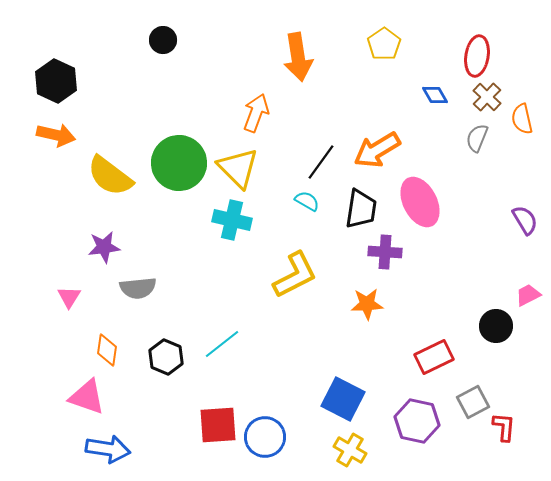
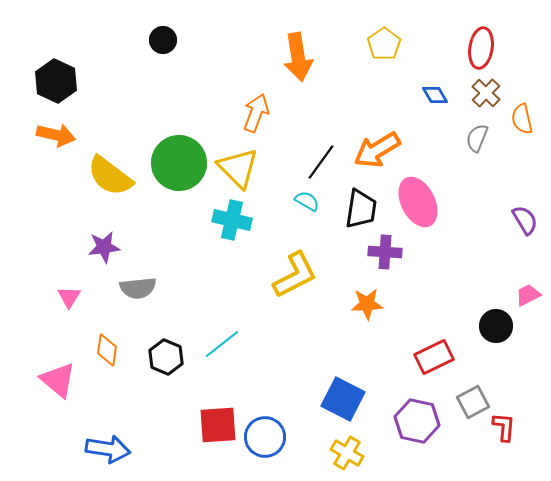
red ellipse at (477, 56): moved 4 px right, 8 px up
brown cross at (487, 97): moved 1 px left, 4 px up
pink ellipse at (420, 202): moved 2 px left
pink triangle at (87, 397): moved 29 px left, 17 px up; rotated 21 degrees clockwise
yellow cross at (350, 450): moved 3 px left, 3 px down
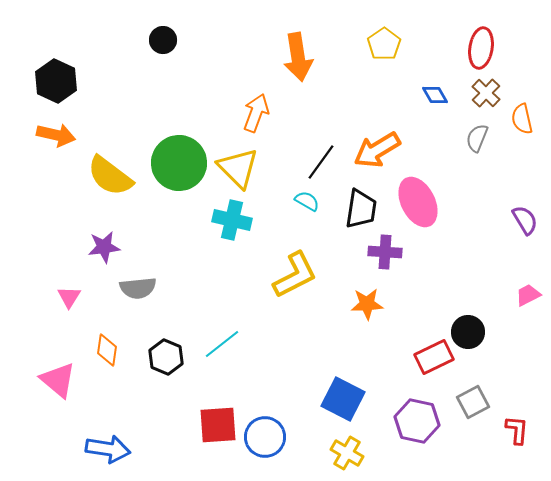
black circle at (496, 326): moved 28 px left, 6 px down
red L-shape at (504, 427): moved 13 px right, 3 px down
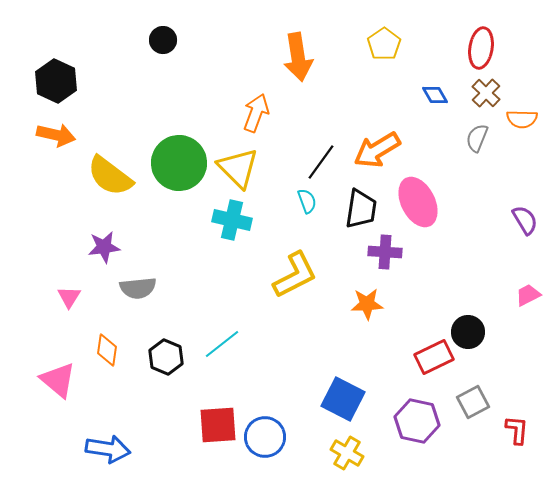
orange semicircle at (522, 119): rotated 76 degrees counterclockwise
cyan semicircle at (307, 201): rotated 40 degrees clockwise
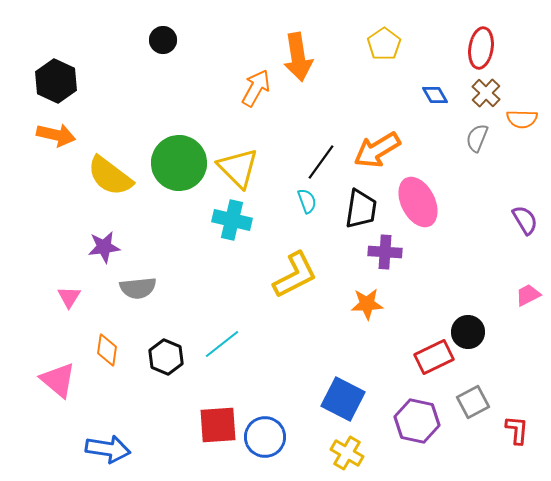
orange arrow at (256, 113): moved 25 px up; rotated 9 degrees clockwise
